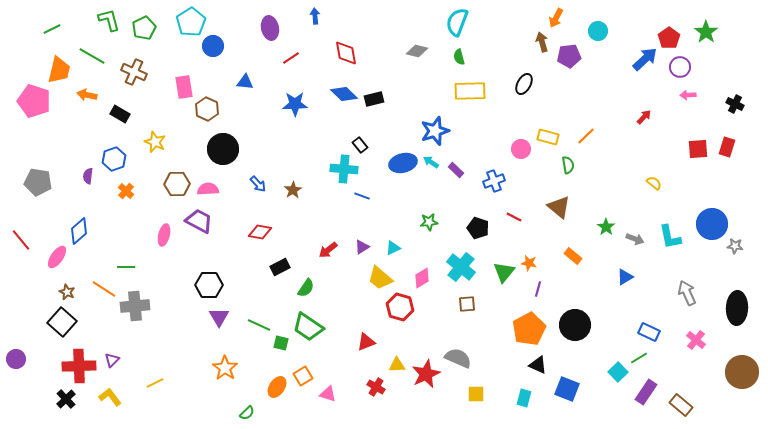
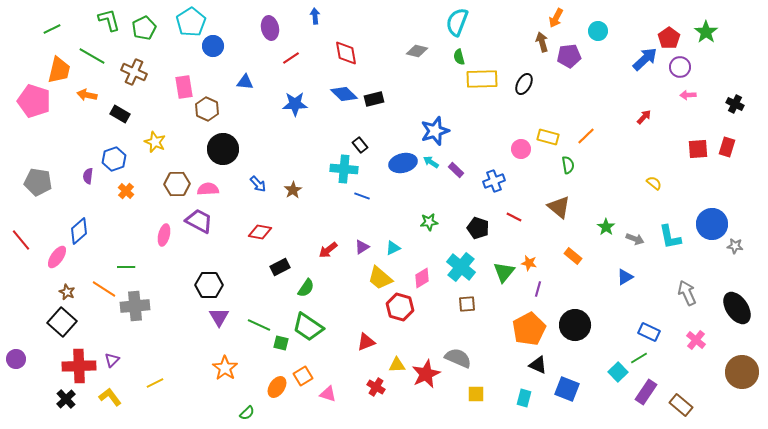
yellow rectangle at (470, 91): moved 12 px right, 12 px up
black ellipse at (737, 308): rotated 36 degrees counterclockwise
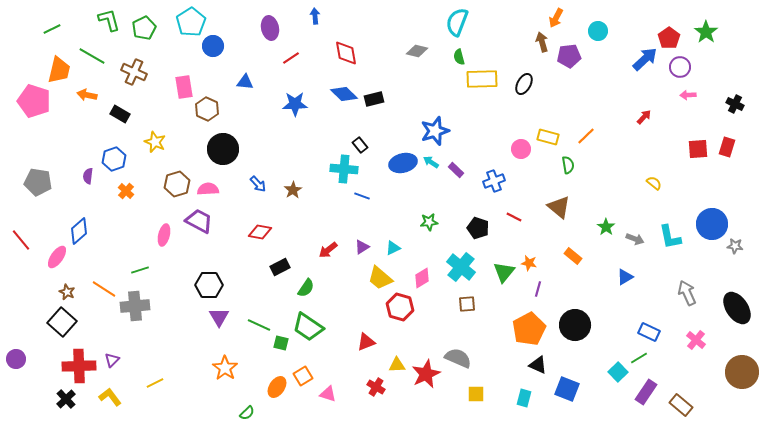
brown hexagon at (177, 184): rotated 15 degrees counterclockwise
green line at (126, 267): moved 14 px right, 3 px down; rotated 18 degrees counterclockwise
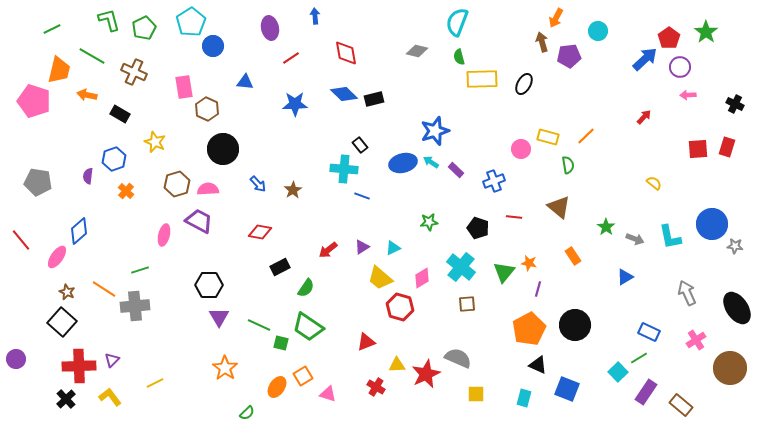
red line at (514, 217): rotated 21 degrees counterclockwise
orange rectangle at (573, 256): rotated 18 degrees clockwise
pink cross at (696, 340): rotated 18 degrees clockwise
brown circle at (742, 372): moved 12 px left, 4 px up
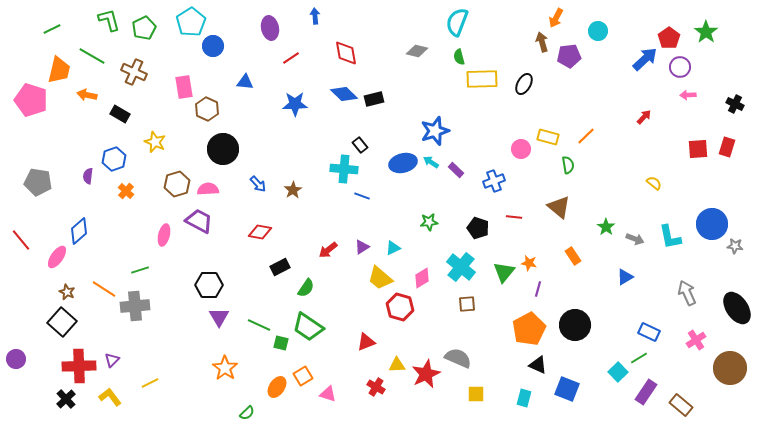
pink pentagon at (34, 101): moved 3 px left, 1 px up
yellow line at (155, 383): moved 5 px left
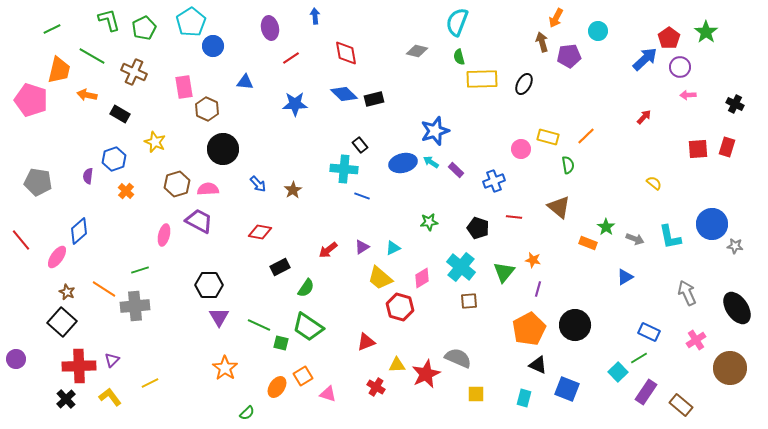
orange rectangle at (573, 256): moved 15 px right, 13 px up; rotated 36 degrees counterclockwise
orange star at (529, 263): moved 4 px right, 3 px up
brown square at (467, 304): moved 2 px right, 3 px up
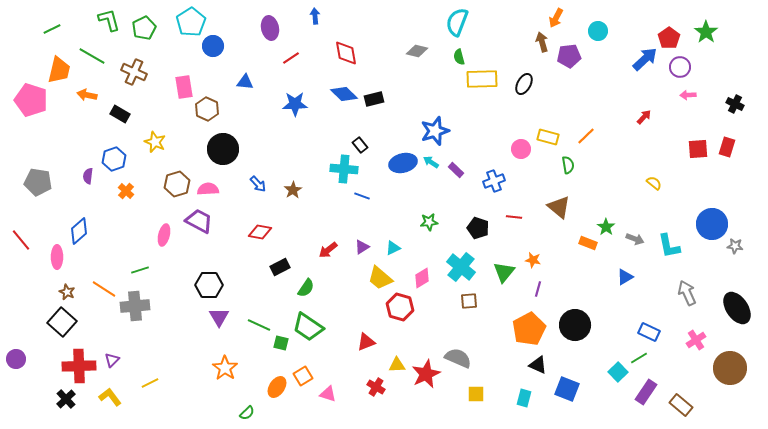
cyan L-shape at (670, 237): moved 1 px left, 9 px down
pink ellipse at (57, 257): rotated 35 degrees counterclockwise
